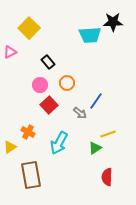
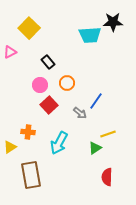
orange cross: rotated 24 degrees counterclockwise
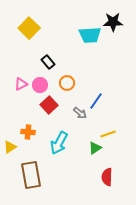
pink triangle: moved 11 px right, 32 px down
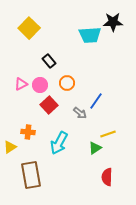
black rectangle: moved 1 px right, 1 px up
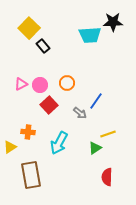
black rectangle: moved 6 px left, 15 px up
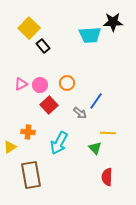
yellow line: moved 1 px up; rotated 21 degrees clockwise
green triangle: rotated 40 degrees counterclockwise
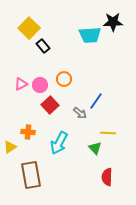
orange circle: moved 3 px left, 4 px up
red square: moved 1 px right
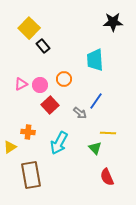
cyan trapezoid: moved 5 px right, 25 px down; rotated 90 degrees clockwise
red semicircle: rotated 24 degrees counterclockwise
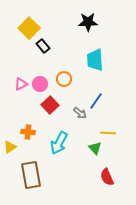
black star: moved 25 px left
pink circle: moved 1 px up
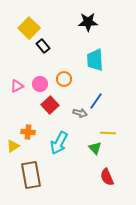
pink triangle: moved 4 px left, 2 px down
gray arrow: rotated 24 degrees counterclockwise
yellow triangle: moved 3 px right, 1 px up
